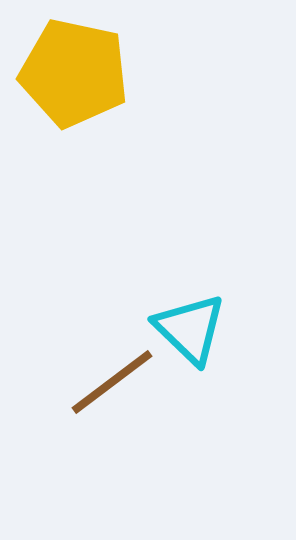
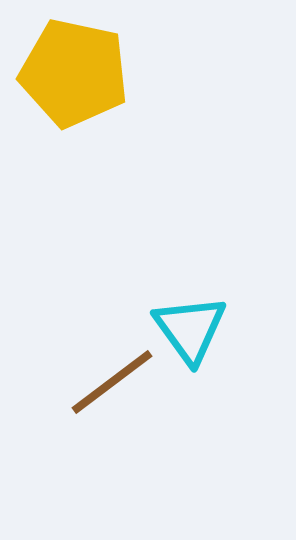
cyan triangle: rotated 10 degrees clockwise
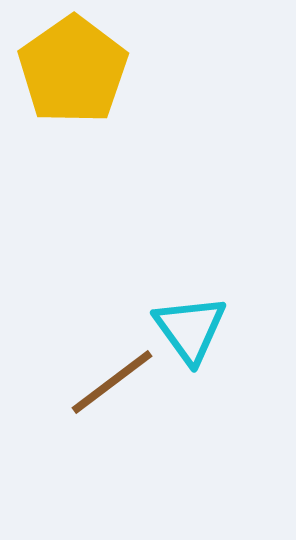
yellow pentagon: moved 1 px left, 3 px up; rotated 25 degrees clockwise
